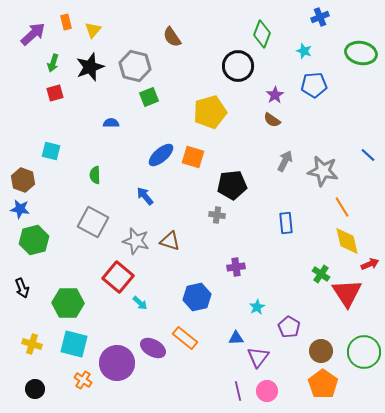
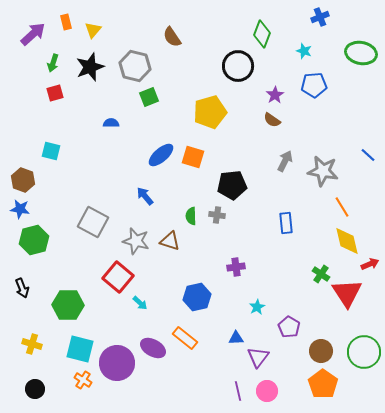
green semicircle at (95, 175): moved 96 px right, 41 px down
green hexagon at (68, 303): moved 2 px down
cyan square at (74, 344): moved 6 px right, 5 px down
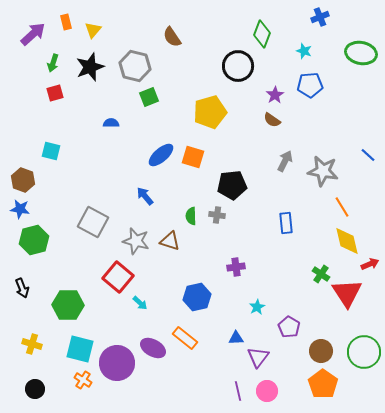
blue pentagon at (314, 85): moved 4 px left
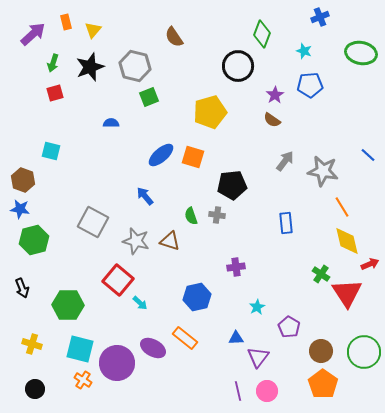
brown semicircle at (172, 37): moved 2 px right
gray arrow at (285, 161): rotated 10 degrees clockwise
green semicircle at (191, 216): rotated 18 degrees counterclockwise
red square at (118, 277): moved 3 px down
